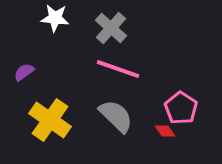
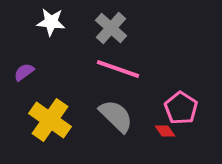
white star: moved 4 px left, 4 px down
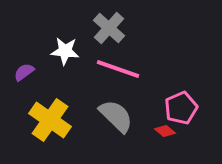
white star: moved 14 px right, 29 px down
gray cross: moved 2 px left
pink pentagon: rotated 16 degrees clockwise
red diamond: rotated 15 degrees counterclockwise
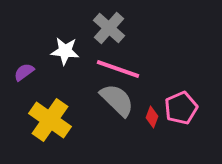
gray semicircle: moved 1 px right, 16 px up
red diamond: moved 13 px left, 14 px up; rotated 70 degrees clockwise
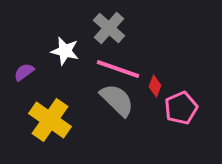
white star: rotated 8 degrees clockwise
red diamond: moved 3 px right, 31 px up
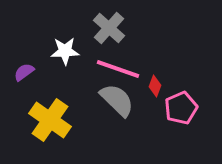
white star: rotated 16 degrees counterclockwise
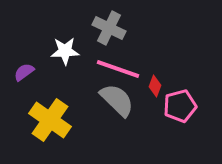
gray cross: rotated 16 degrees counterclockwise
pink pentagon: moved 1 px left, 2 px up; rotated 8 degrees clockwise
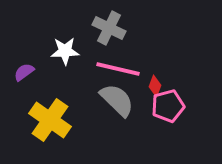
pink line: rotated 6 degrees counterclockwise
pink pentagon: moved 12 px left
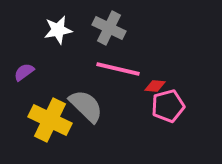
white star: moved 7 px left, 21 px up; rotated 8 degrees counterclockwise
red diamond: rotated 75 degrees clockwise
gray semicircle: moved 31 px left, 6 px down
yellow cross: rotated 9 degrees counterclockwise
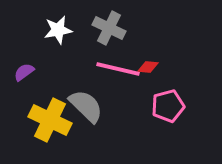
red diamond: moved 7 px left, 19 px up
